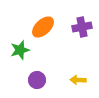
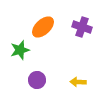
purple cross: rotated 30 degrees clockwise
yellow arrow: moved 2 px down
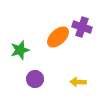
orange ellipse: moved 15 px right, 10 px down
purple circle: moved 2 px left, 1 px up
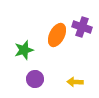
orange ellipse: moved 1 px left, 2 px up; rotated 20 degrees counterclockwise
green star: moved 4 px right
yellow arrow: moved 3 px left
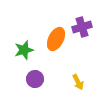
purple cross: rotated 36 degrees counterclockwise
orange ellipse: moved 1 px left, 4 px down
yellow arrow: moved 3 px right; rotated 119 degrees counterclockwise
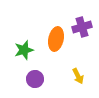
orange ellipse: rotated 15 degrees counterclockwise
yellow arrow: moved 6 px up
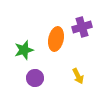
purple circle: moved 1 px up
